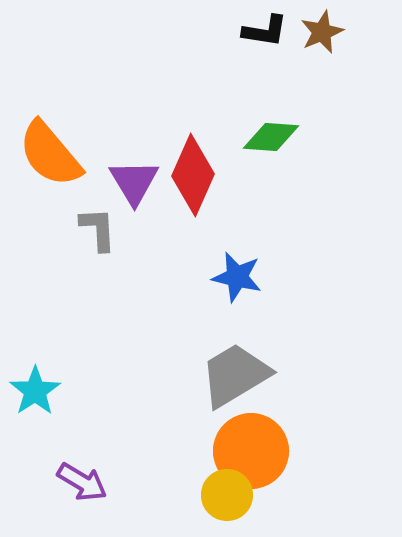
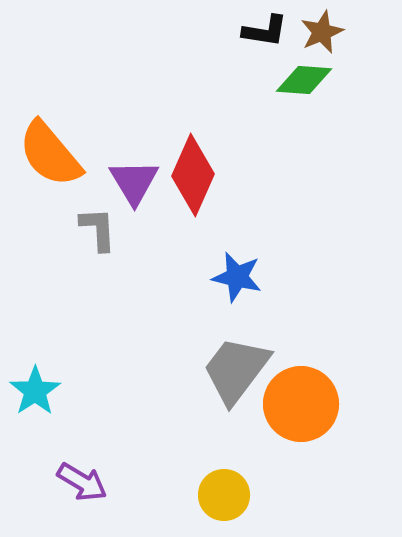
green diamond: moved 33 px right, 57 px up
gray trapezoid: moved 1 px right, 5 px up; rotated 22 degrees counterclockwise
orange circle: moved 50 px right, 47 px up
yellow circle: moved 3 px left
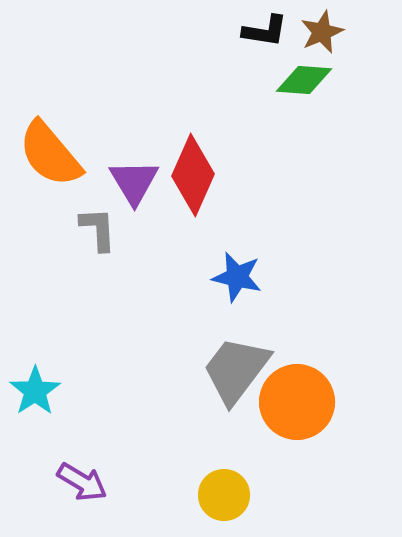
orange circle: moved 4 px left, 2 px up
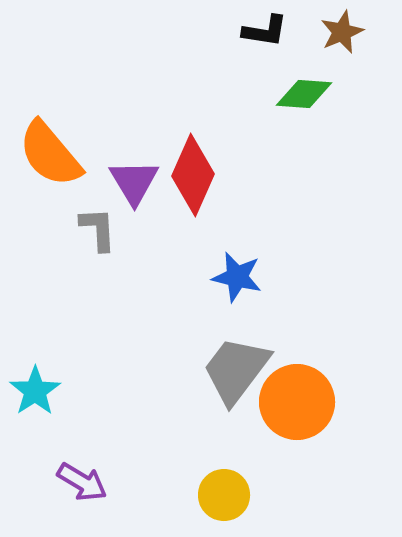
brown star: moved 20 px right
green diamond: moved 14 px down
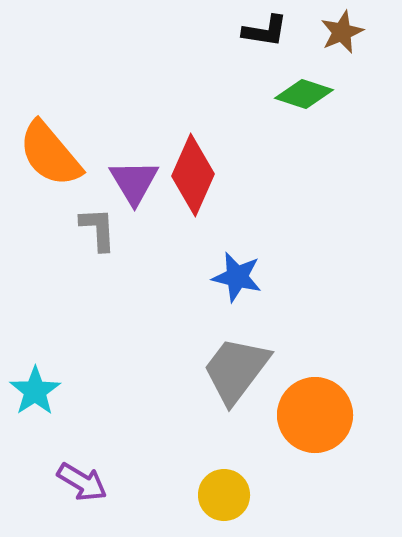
green diamond: rotated 14 degrees clockwise
orange circle: moved 18 px right, 13 px down
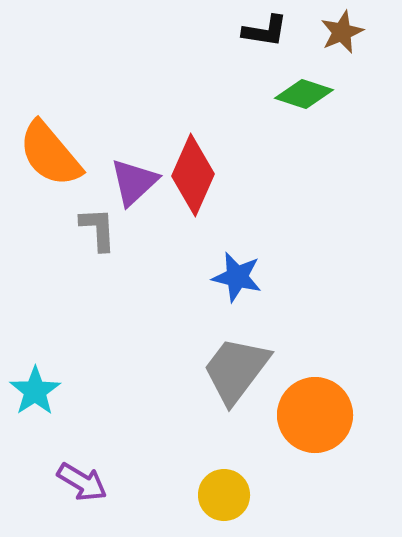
purple triangle: rotated 18 degrees clockwise
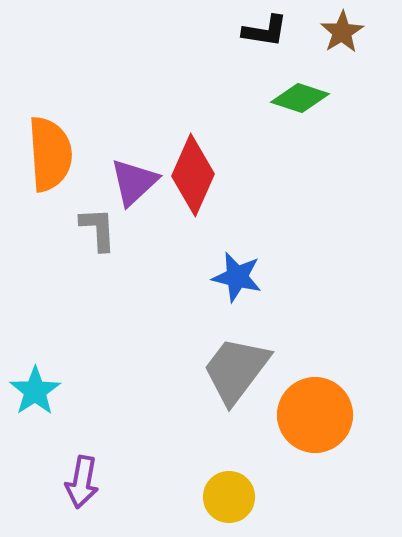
brown star: rotated 9 degrees counterclockwise
green diamond: moved 4 px left, 4 px down
orange semicircle: rotated 144 degrees counterclockwise
purple arrow: rotated 69 degrees clockwise
yellow circle: moved 5 px right, 2 px down
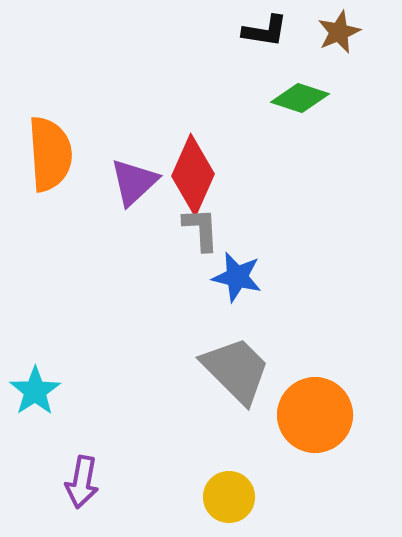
brown star: moved 3 px left; rotated 9 degrees clockwise
gray L-shape: moved 103 px right
gray trapezoid: rotated 98 degrees clockwise
